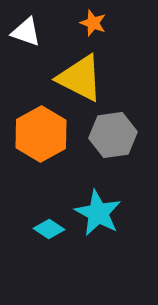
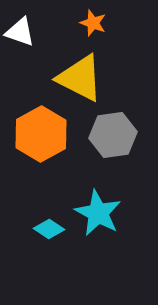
white triangle: moved 6 px left
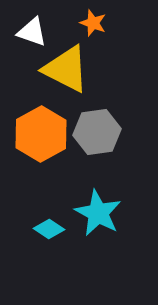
white triangle: moved 12 px right
yellow triangle: moved 14 px left, 9 px up
gray hexagon: moved 16 px left, 3 px up
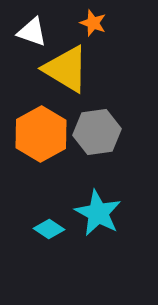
yellow triangle: rotated 4 degrees clockwise
